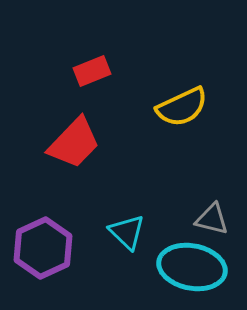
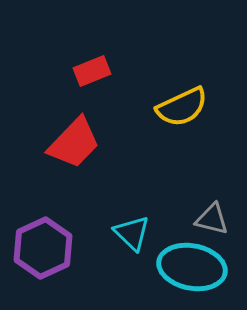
cyan triangle: moved 5 px right, 1 px down
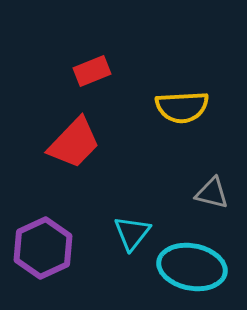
yellow semicircle: rotated 22 degrees clockwise
gray triangle: moved 26 px up
cyan triangle: rotated 24 degrees clockwise
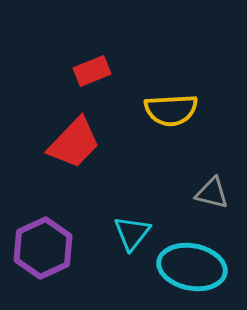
yellow semicircle: moved 11 px left, 3 px down
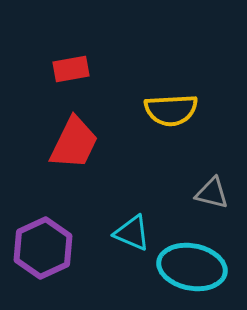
red rectangle: moved 21 px left, 2 px up; rotated 12 degrees clockwise
red trapezoid: rotated 18 degrees counterclockwise
cyan triangle: rotated 45 degrees counterclockwise
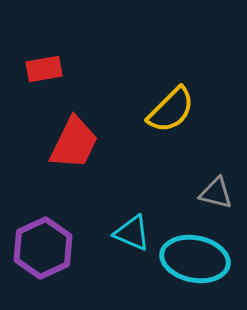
red rectangle: moved 27 px left
yellow semicircle: rotated 42 degrees counterclockwise
gray triangle: moved 4 px right
cyan ellipse: moved 3 px right, 8 px up
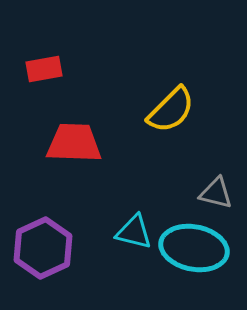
red trapezoid: rotated 114 degrees counterclockwise
cyan triangle: moved 2 px right, 1 px up; rotated 9 degrees counterclockwise
cyan ellipse: moved 1 px left, 11 px up
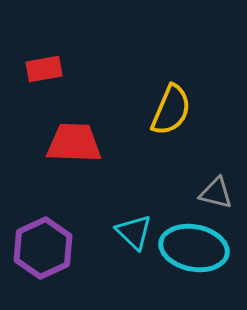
yellow semicircle: rotated 22 degrees counterclockwise
cyan triangle: rotated 30 degrees clockwise
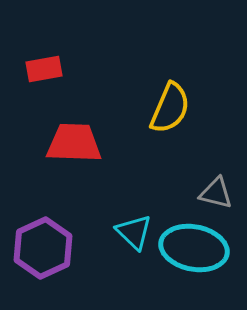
yellow semicircle: moved 1 px left, 2 px up
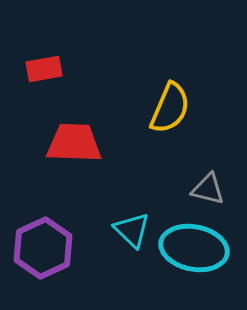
gray triangle: moved 8 px left, 4 px up
cyan triangle: moved 2 px left, 2 px up
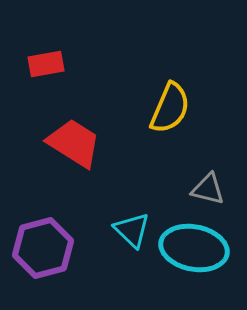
red rectangle: moved 2 px right, 5 px up
red trapezoid: rotated 30 degrees clockwise
purple hexagon: rotated 10 degrees clockwise
